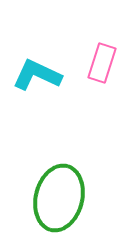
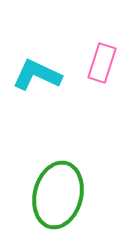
green ellipse: moved 1 px left, 3 px up
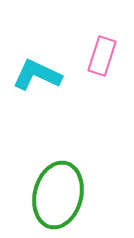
pink rectangle: moved 7 px up
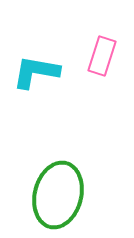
cyan L-shape: moved 1 px left, 3 px up; rotated 15 degrees counterclockwise
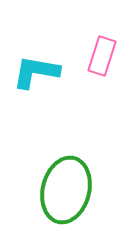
green ellipse: moved 8 px right, 5 px up
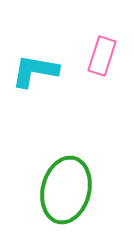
cyan L-shape: moved 1 px left, 1 px up
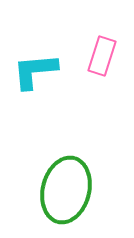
cyan L-shape: rotated 15 degrees counterclockwise
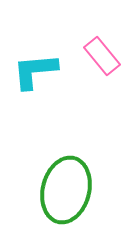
pink rectangle: rotated 57 degrees counterclockwise
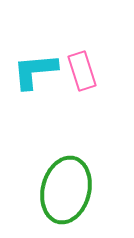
pink rectangle: moved 20 px left, 15 px down; rotated 21 degrees clockwise
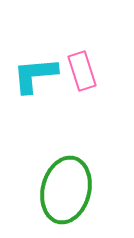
cyan L-shape: moved 4 px down
